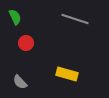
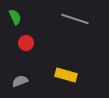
yellow rectangle: moved 1 px left, 1 px down
gray semicircle: moved 1 px up; rotated 112 degrees clockwise
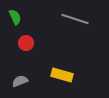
yellow rectangle: moved 4 px left
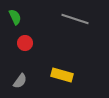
red circle: moved 1 px left
gray semicircle: rotated 147 degrees clockwise
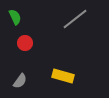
gray line: rotated 56 degrees counterclockwise
yellow rectangle: moved 1 px right, 1 px down
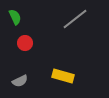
gray semicircle: rotated 28 degrees clockwise
